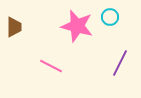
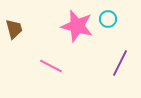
cyan circle: moved 2 px left, 2 px down
brown trapezoid: moved 2 px down; rotated 15 degrees counterclockwise
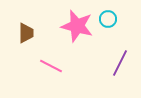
brown trapezoid: moved 12 px right, 4 px down; rotated 15 degrees clockwise
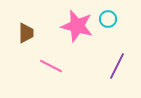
purple line: moved 3 px left, 3 px down
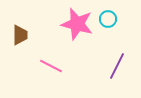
pink star: moved 2 px up
brown trapezoid: moved 6 px left, 2 px down
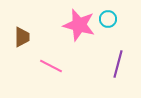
pink star: moved 2 px right, 1 px down
brown trapezoid: moved 2 px right, 2 px down
purple line: moved 1 px right, 2 px up; rotated 12 degrees counterclockwise
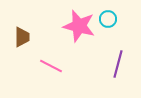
pink star: moved 1 px down
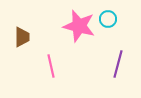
pink line: rotated 50 degrees clockwise
